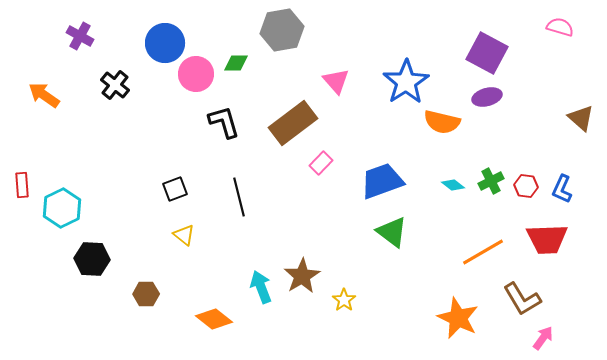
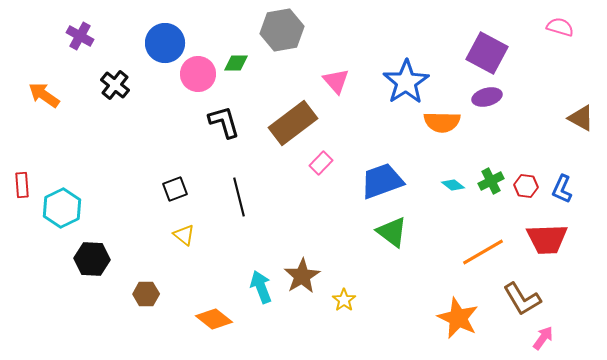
pink circle: moved 2 px right
brown triangle: rotated 12 degrees counterclockwise
orange semicircle: rotated 12 degrees counterclockwise
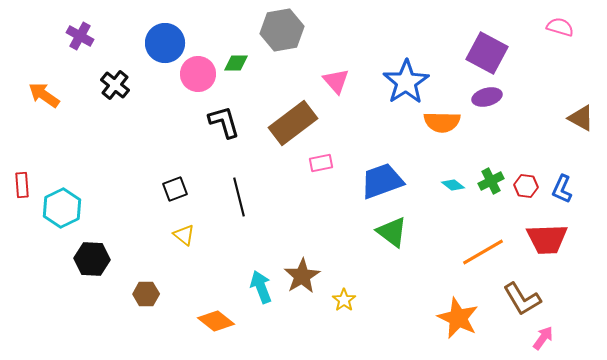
pink rectangle: rotated 35 degrees clockwise
orange diamond: moved 2 px right, 2 px down
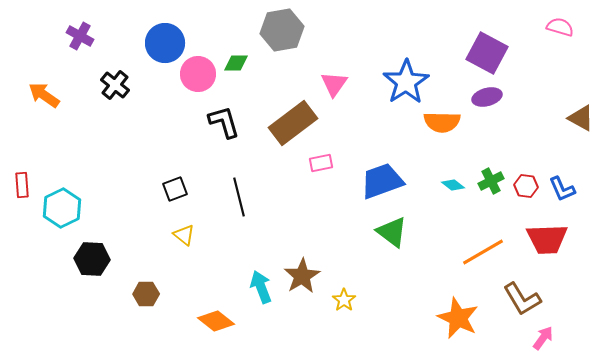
pink triangle: moved 2 px left, 3 px down; rotated 16 degrees clockwise
blue L-shape: rotated 48 degrees counterclockwise
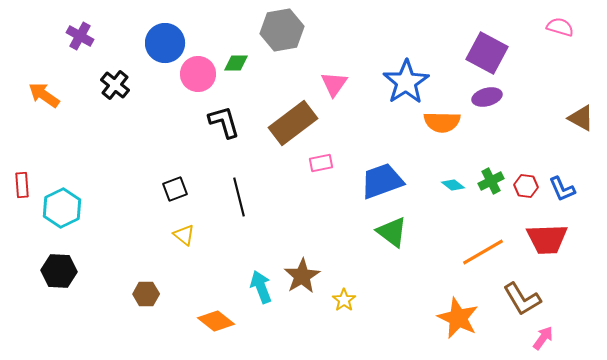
black hexagon: moved 33 px left, 12 px down
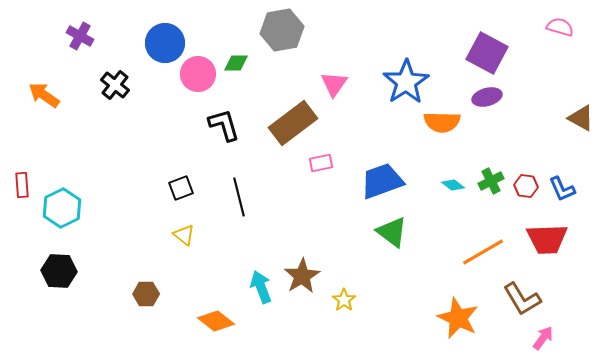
black L-shape: moved 3 px down
black square: moved 6 px right, 1 px up
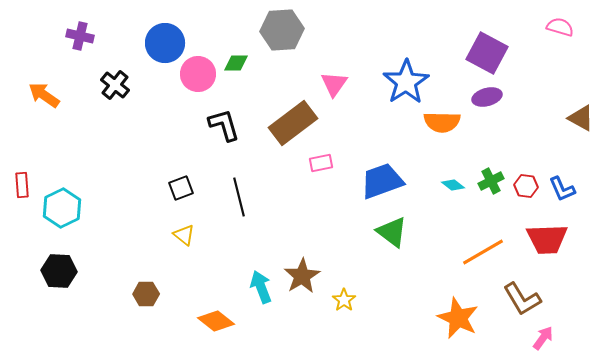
gray hexagon: rotated 6 degrees clockwise
purple cross: rotated 16 degrees counterclockwise
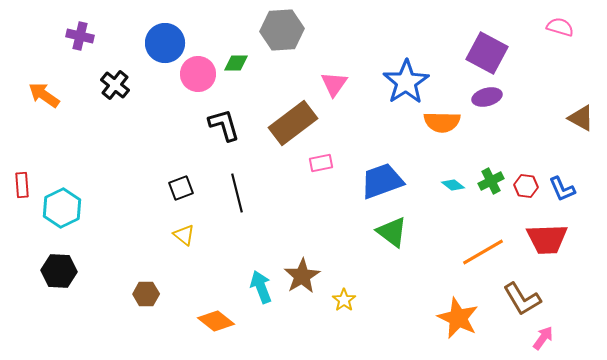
black line: moved 2 px left, 4 px up
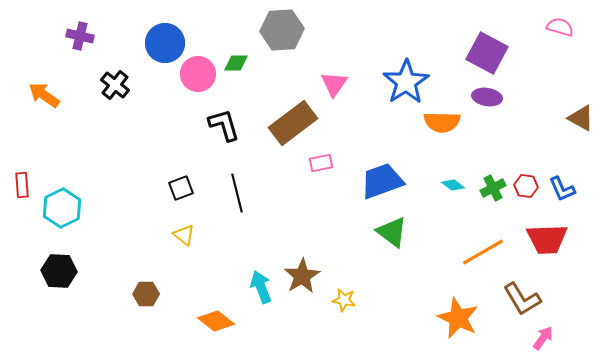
purple ellipse: rotated 24 degrees clockwise
green cross: moved 2 px right, 7 px down
yellow star: rotated 25 degrees counterclockwise
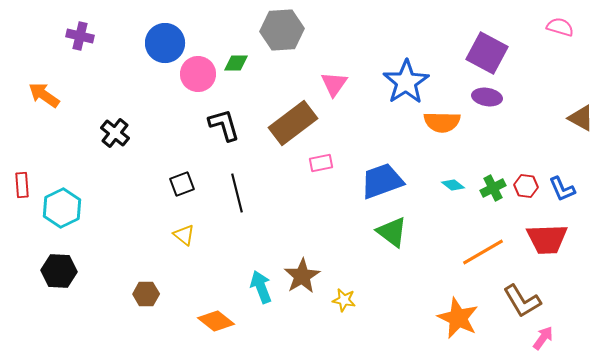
black cross: moved 48 px down
black square: moved 1 px right, 4 px up
brown L-shape: moved 2 px down
